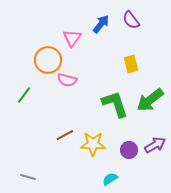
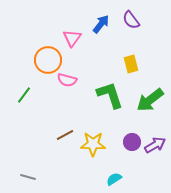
green L-shape: moved 5 px left, 9 px up
purple circle: moved 3 px right, 8 px up
cyan semicircle: moved 4 px right
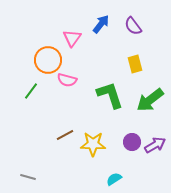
purple semicircle: moved 2 px right, 6 px down
yellow rectangle: moved 4 px right
green line: moved 7 px right, 4 px up
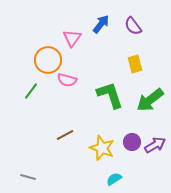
yellow star: moved 9 px right, 4 px down; rotated 20 degrees clockwise
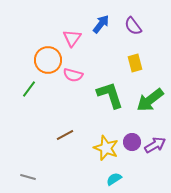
yellow rectangle: moved 1 px up
pink semicircle: moved 6 px right, 5 px up
green line: moved 2 px left, 2 px up
yellow star: moved 4 px right
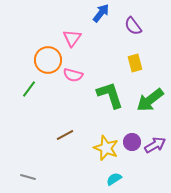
blue arrow: moved 11 px up
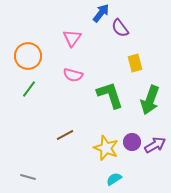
purple semicircle: moved 13 px left, 2 px down
orange circle: moved 20 px left, 4 px up
green arrow: rotated 32 degrees counterclockwise
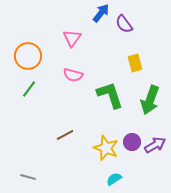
purple semicircle: moved 4 px right, 4 px up
